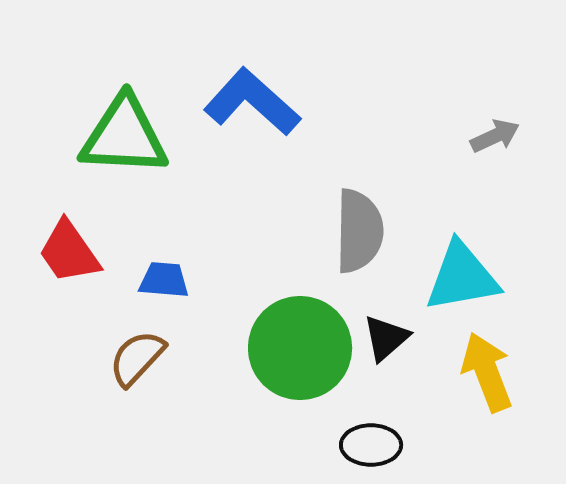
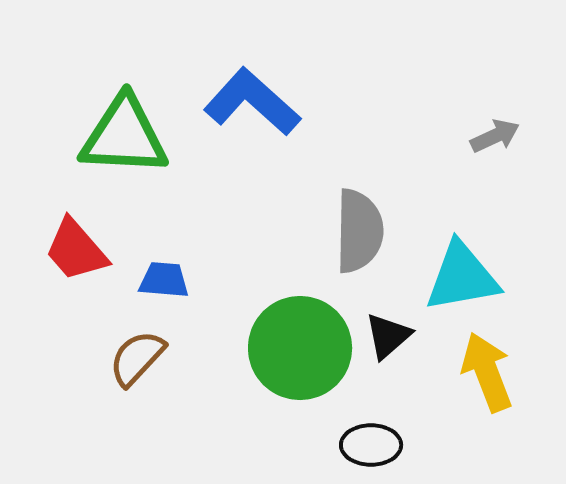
red trapezoid: moved 7 px right, 2 px up; rotated 6 degrees counterclockwise
black triangle: moved 2 px right, 2 px up
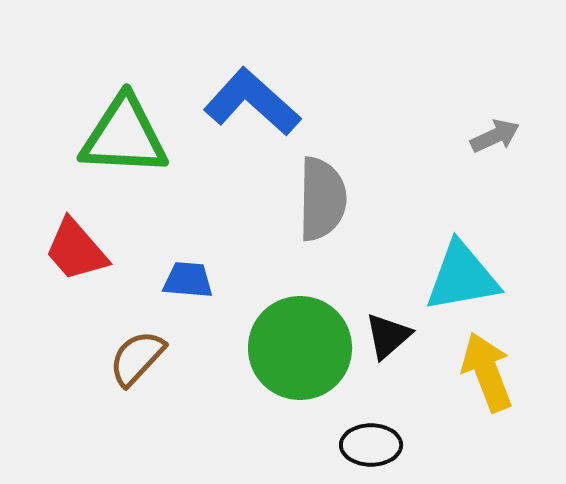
gray semicircle: moved 37 px left, 32 px up
blue trapezoid: moved 24 px right
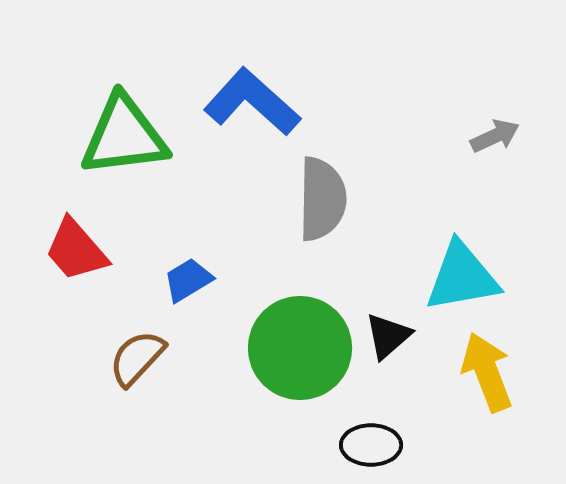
green triangle: rotated 10 degrees counterclockwise
blue trapezoid: rotated 36 degrees counterclockwise
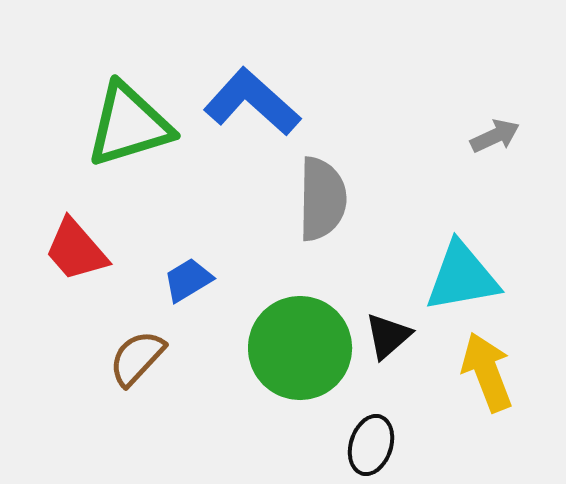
green triangle: moved 5 px right, 11 px up; rotated 10 degrees counterclockwise
black ellipse: rotated 72 degrees counterclockwise
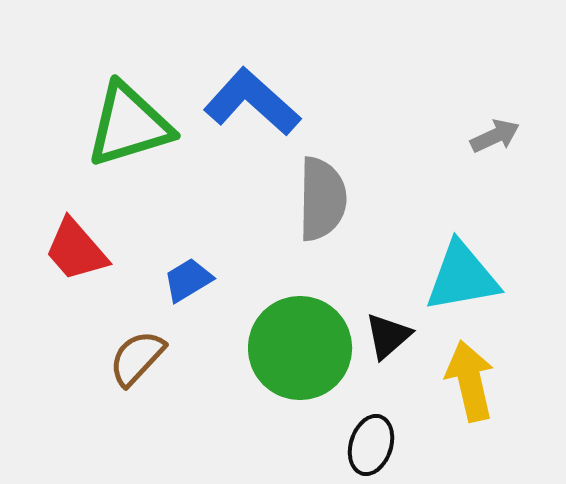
yellow arrow: moved 17 px left, 9 px down; rotated 8 degrees clockwise
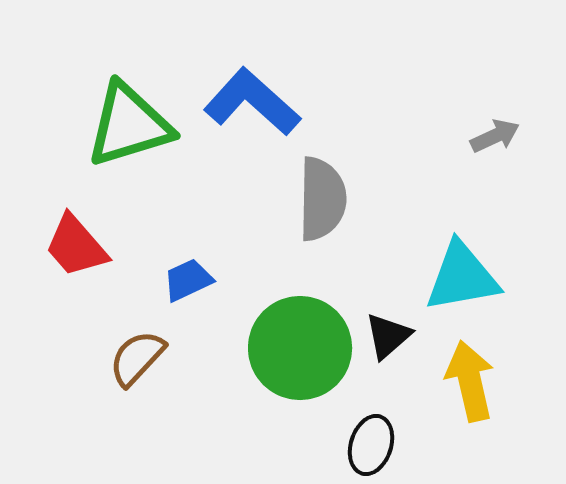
red trapezoid: moved 4 px up
blue trapezoid: rotated 6 degrees clockwise
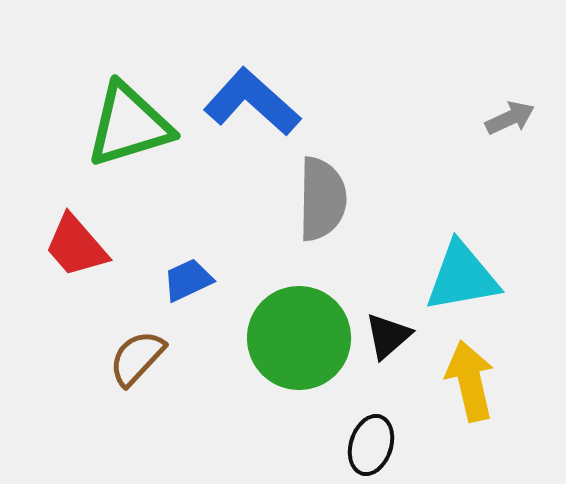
gray arrow: moved 15 px right, 18 px up
green circle: moved 1 px left, 10 px up
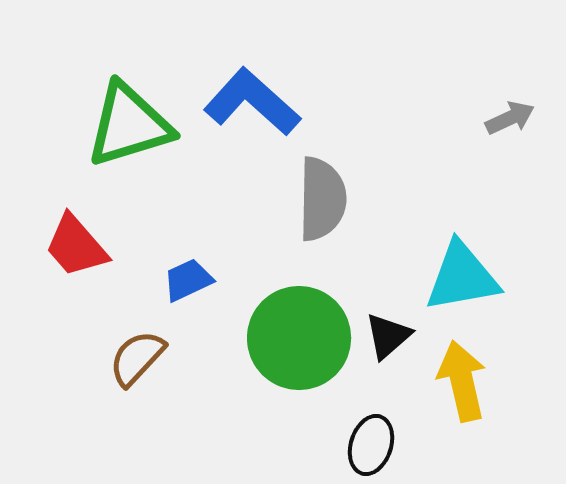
yellow arrow: moved 8 px left
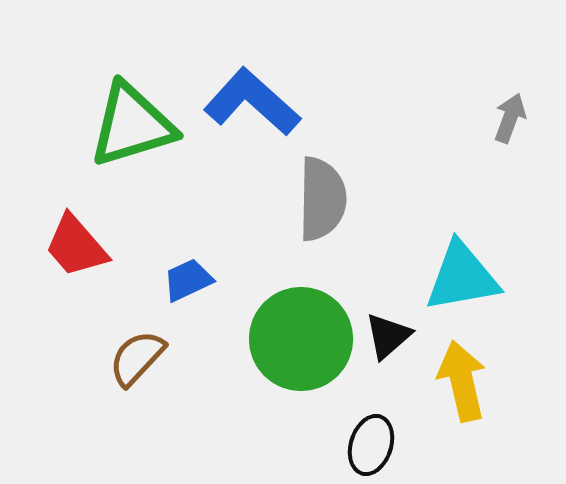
gray arrow: rotated 45 degrees counterclockwise
green triangle: moved 3 px right
green circle: moved 2 px right, 1 px down
